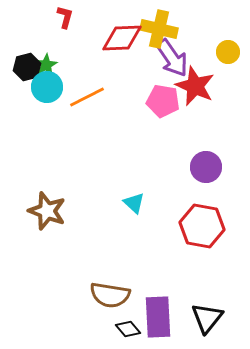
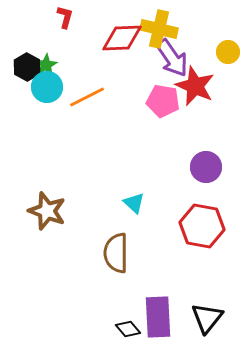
black hexagon: rotated 16 degrees counterclockwise
brown semicircle: moved 6 px right, 42 px up; rotated 81 degrees clockwise
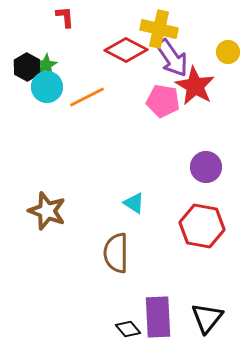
red L-shape: rotated 20 degrees counterclockwise
red diamond: moved 4 px right, 12 px down; rotated 30 degrees clockwise
red star: rotated 6 degrees clockwise
cyan triangle: rotated 10 degrees counterclockwise
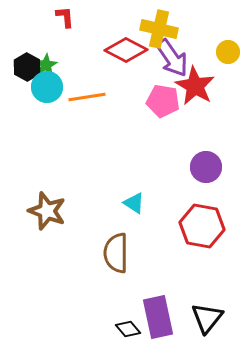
orange line: rotated 18 degrees clockwise
purple rectangle: rotated 9 degrees counterclockwise
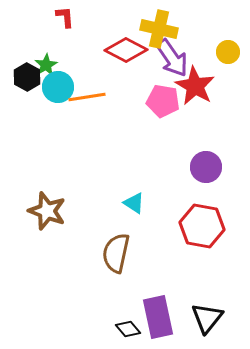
black hexagon: moved 10 px down
cyan circle: moved 11 px right
brown semicircle: rotated 12 degrees clockwise
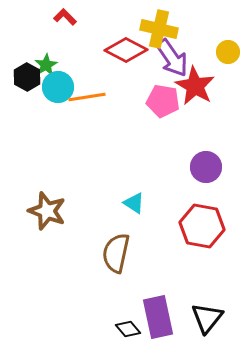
red L-shape: rotated 40 degrees counterclockwise
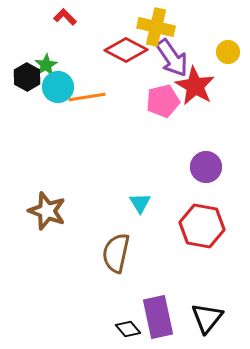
yellow cross: moved 3 px left, 2 px up
pink pentagon: rotated 24 degrees counterclockwise
cyan triangle: moved 6 px right; rotated 25 degrees clockwise
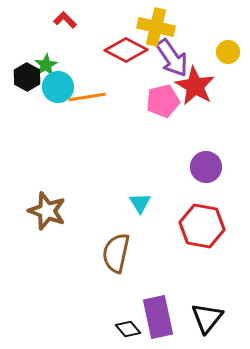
red L-shape: moved 3 px down
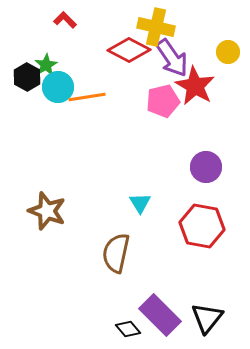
red diamond: moved 3 px right
purple rectangle: moved 2 px right, 2 px up; rotated 33 degrees counterclockwise
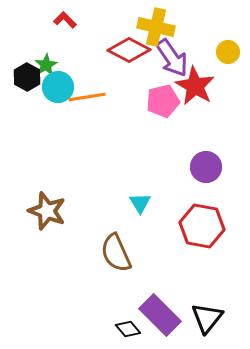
brown semicircle: rotated 36 degrees counterclockwise
